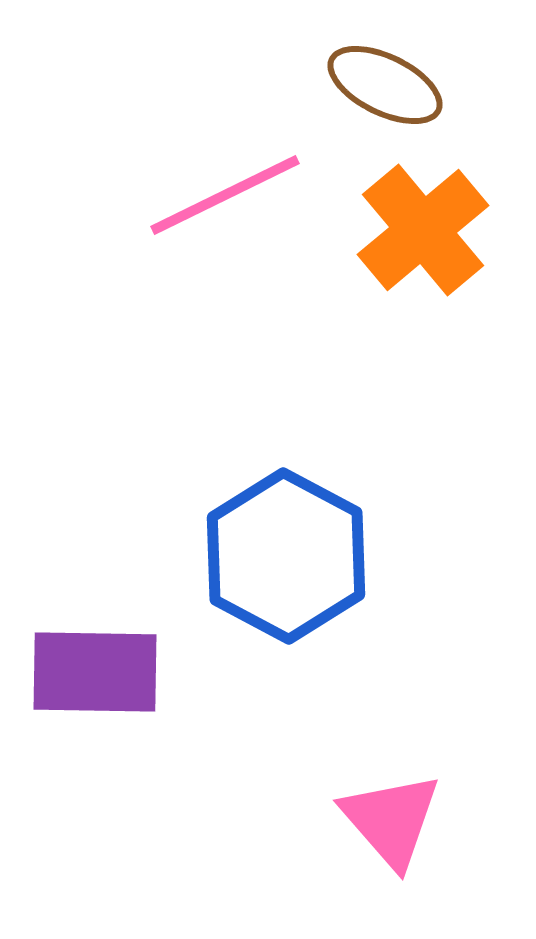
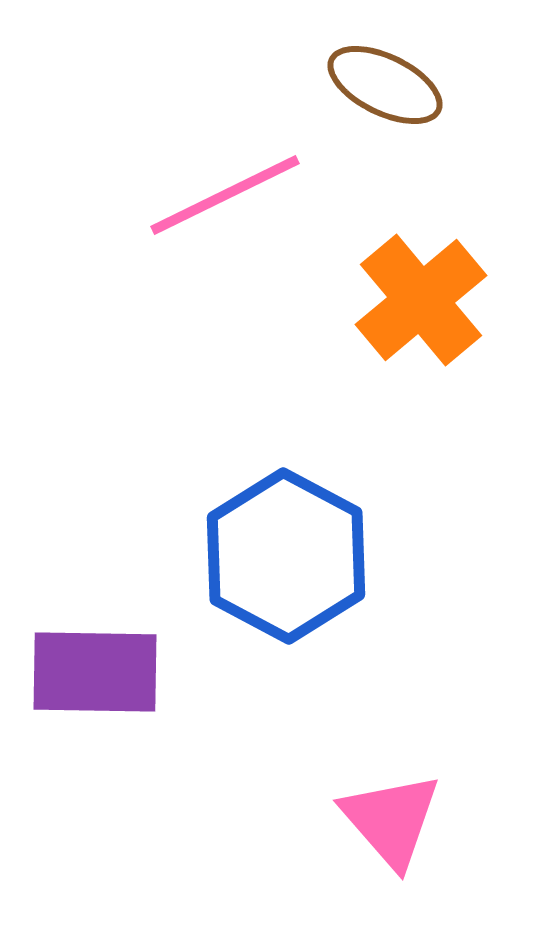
orange cross: moved 2 px left, 70 px down
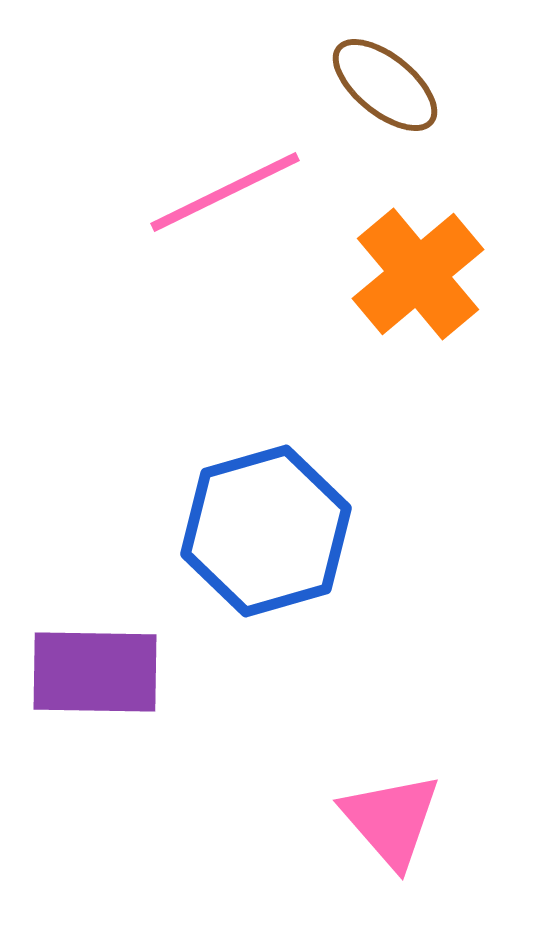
brown ellipse: rotated 13 degrees clockwise
pink line: moved 3 px up
orange cross: moved 3 px left, 26 px up
blue hexagon: moved 20 px left, 25 px up; rotated 16 degrees clockwise
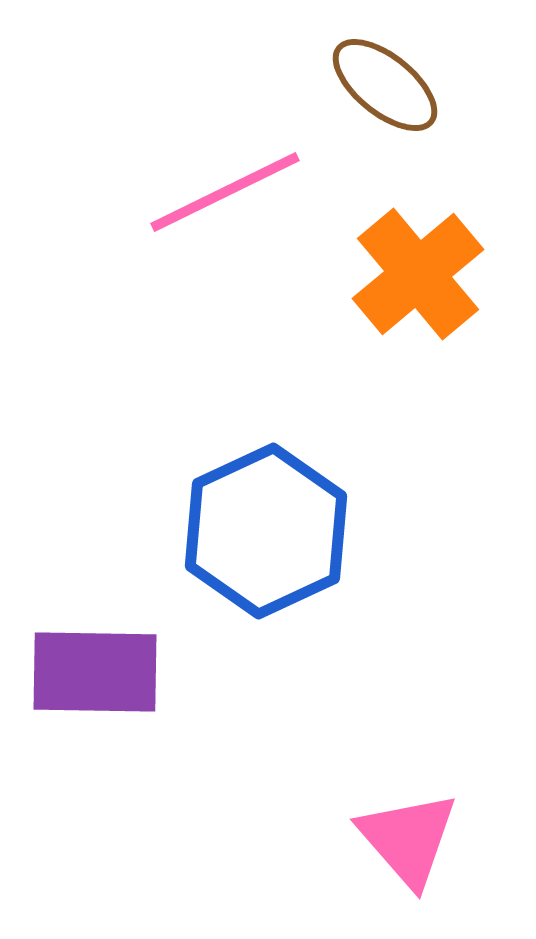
blue hexagon: rotated 9 degrees counterclockwise
pink triangle: moved 17 px right, 19 px down
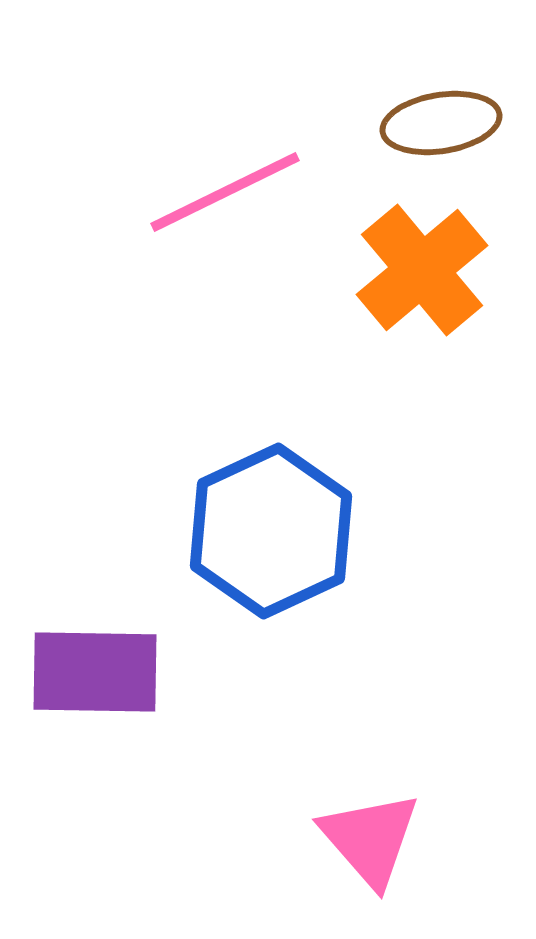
brown ellipse: moved 56 px right, 38 px down; rotated 48 degrees counterclockwise
orange cross: moved 4 px right, 4 px up
blue hexagon: moved 5 px right
pink triangle: moved 38 px left
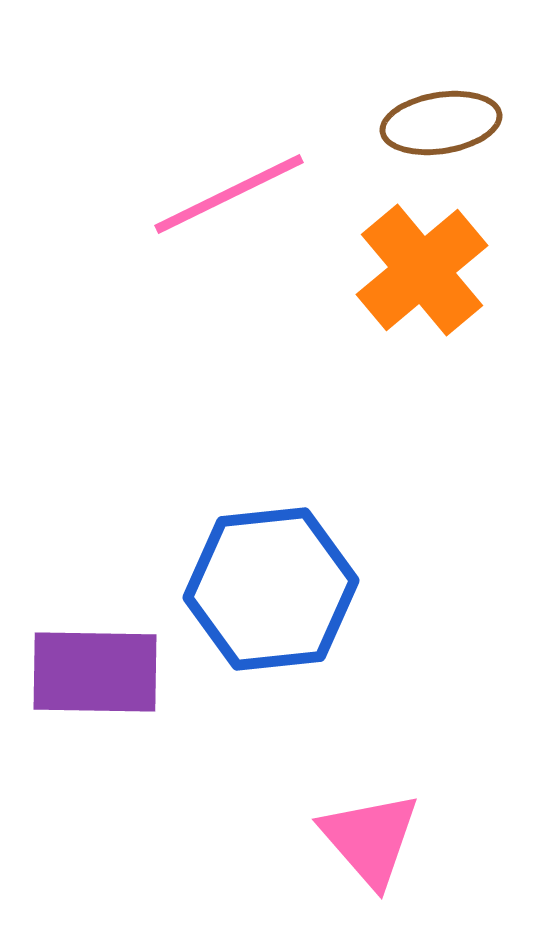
pink line: moved 4 px right, 2 px down
blue hexagon: moved 58 px down; rotated 19 degrees clockwise
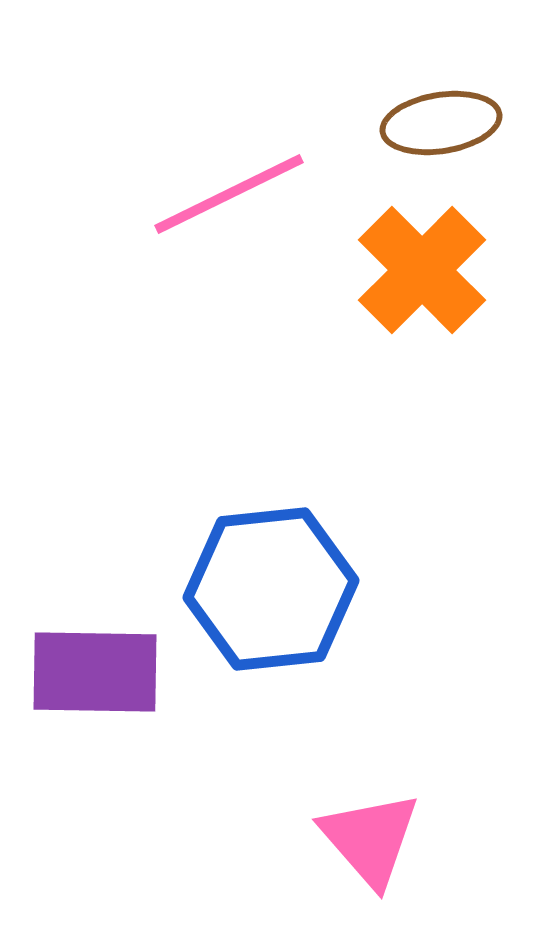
orange cross: rotated 5 degrees counterclockwise
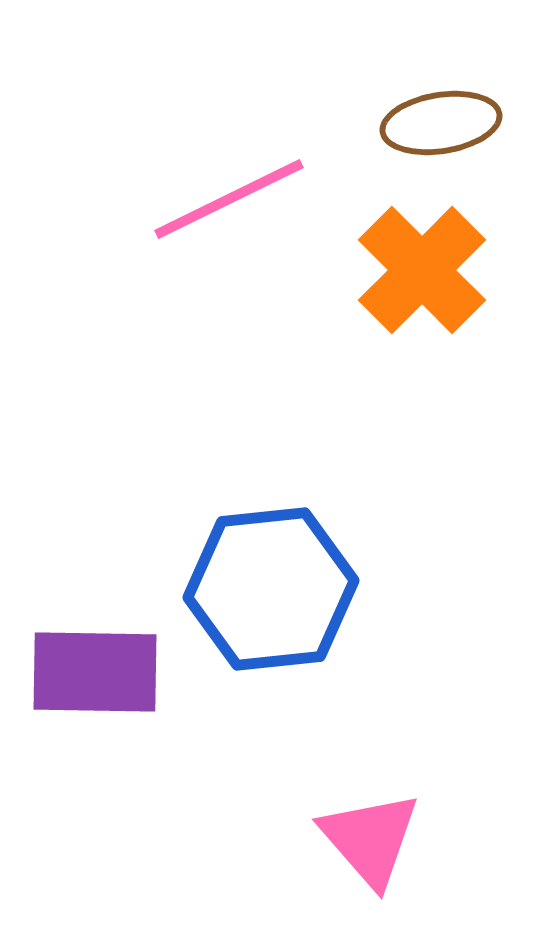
pink line: moved 5 px down
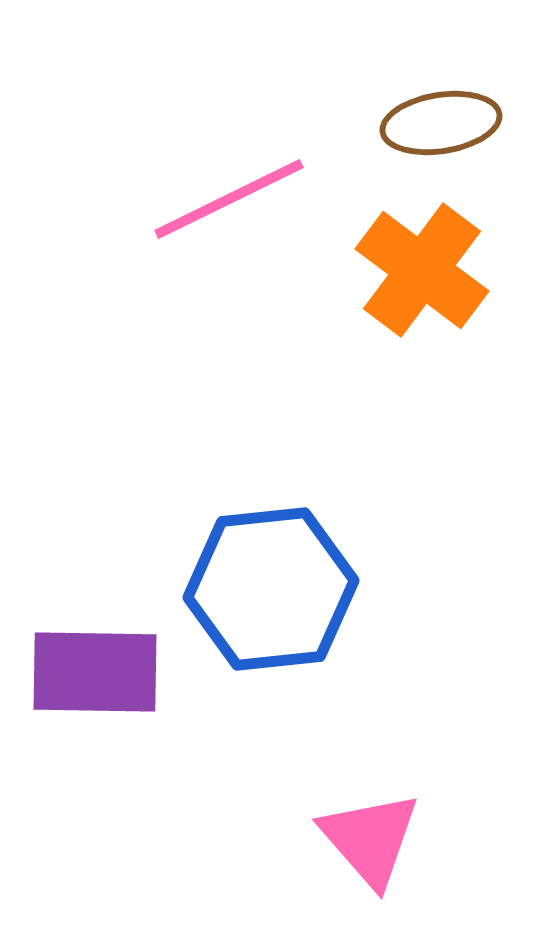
orange cross: rotated 8 degrees counterclockwise
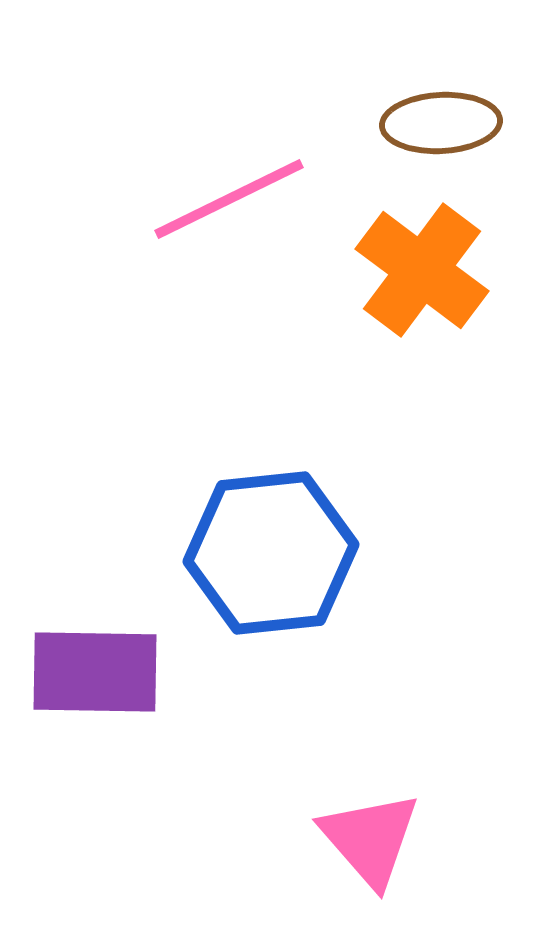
brown ellipse: rotated 6 degrees clockwise
blue hexagon: moved 36 px up
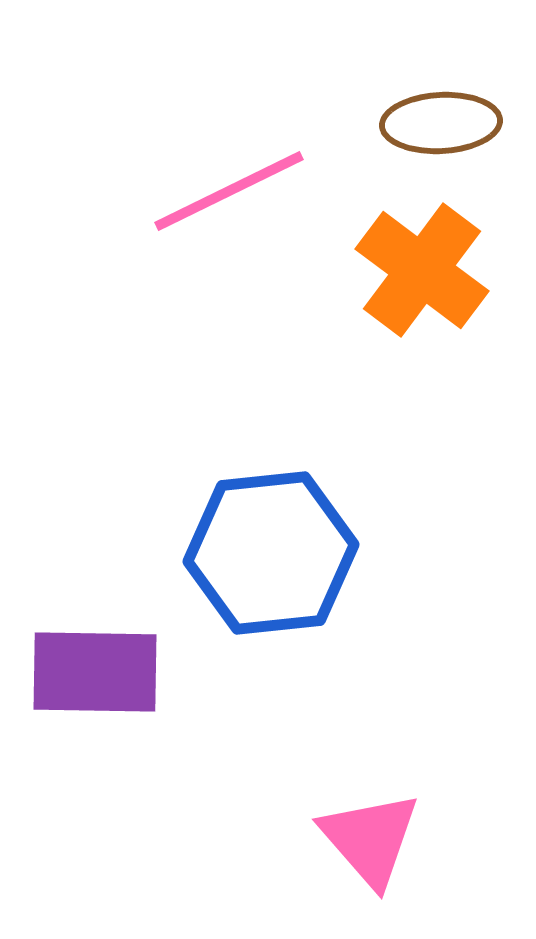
pink line: moved 8 px up
